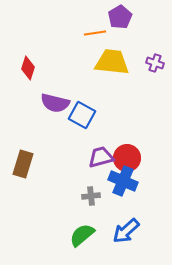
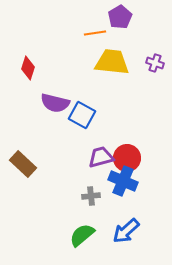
brown rectangle: rotated 64 degrees counterclockwise
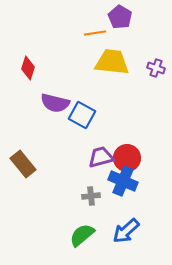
purple pentagon: rotated 10 degrees counterclockwise
purple cross: moved 1 px right, 5 px down
brown rectangle: rotated 8 degrees clockwise
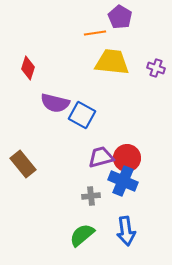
blue arrow: rotated 56 degrees counterclockwise
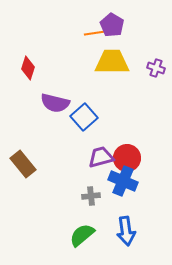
purple pentagon: moved 8 px left, 8 px down
yellow trapezoid: rotated 6 degrees counterclockwise
blue square: moved 2 px right, 2 px down; rotated 20 degrees clockwise
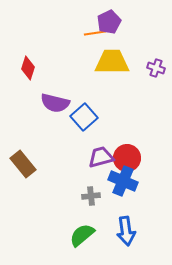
purple pentagon: moved 3 px left, 3 px up; rotated 15 degrees clockwise
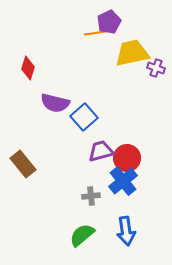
yellow trapezoid: moved 20 px right, 9 px up; rotated 12 degrees counterclockwise
purple trapezoid: moved 6 px up
blue cross: rotated 28 degrees clockwise
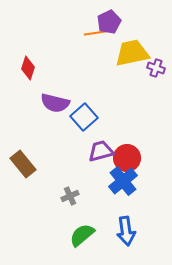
gray cross: moved 21 px left; rotated 18 degrees counterclockwise
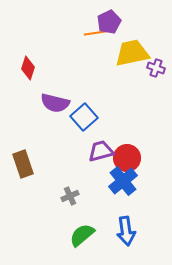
brown rectangle: rotated 20 degrees clockwise
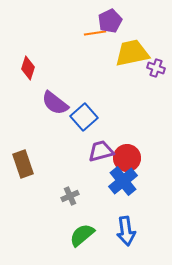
purple pentagon: moved 1 px right, 1 px up
purple semicircle: rotated 24 degrees clockwise
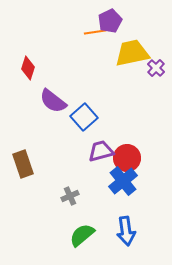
orange line: moved 1 px up
purple cross: rotated 24 degrees clockwise
purple semicircle: moved 2 px left, 2 px up
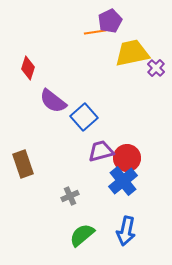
blue arrow: rotated 20 degrees clockwise
